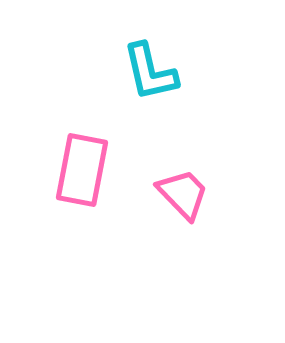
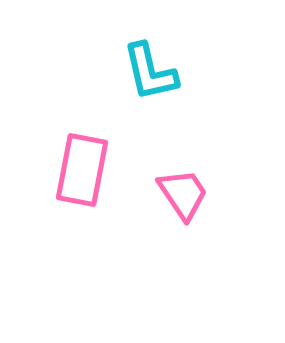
pink trapezoid: rotated 10 degrees clockwise
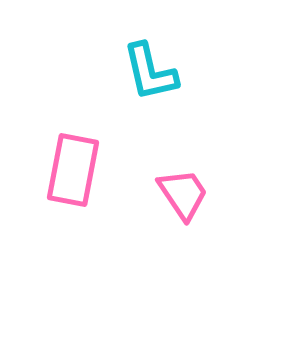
pink rectangle: moved 9 px left
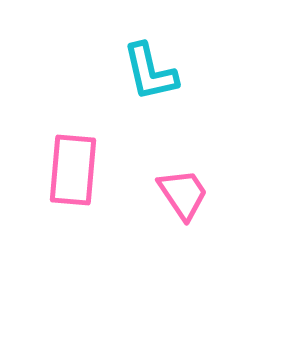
pink rectangle: rotated 6 degrees counterclockwise
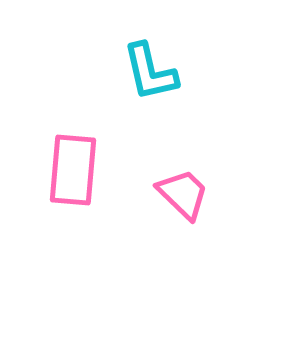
pink trapezoid: rotated 12 degrees counterclockwise
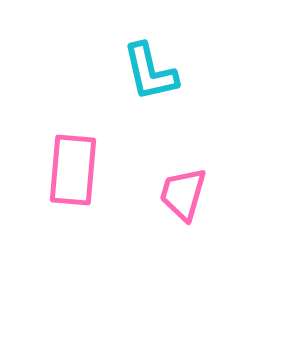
pink trapezoid: rotated 118 degrees counterclockwise
